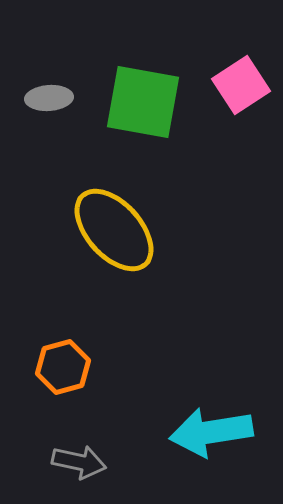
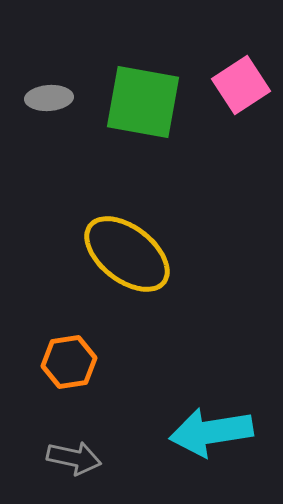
yellow ellipse: moved 13 px right, 24 px down; rotated 10 degrees counterclockwise
orange hexagon: moved 6 px right, 5 px up; rotated 6 degrees clockwise
gray arrow: moved 5 px left, 4 px up
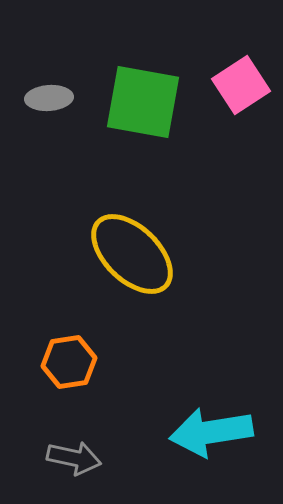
yellow ellipse: moved 5 px right; rotated 6 degrees clockwise
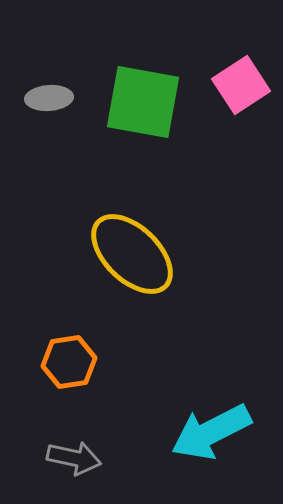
cyan arrow: rotated 18 degrees counterclockwise
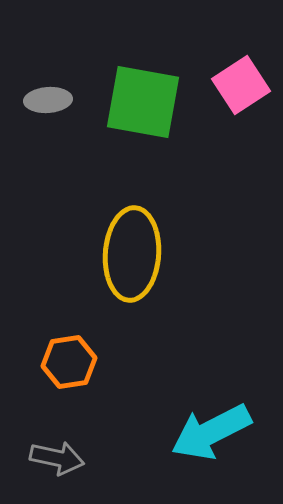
gray ellipse: moved 1 px left, 2 px down
yellow ellipse: rotated 50 degrees clockwise
gray arrow: moved 17 px left
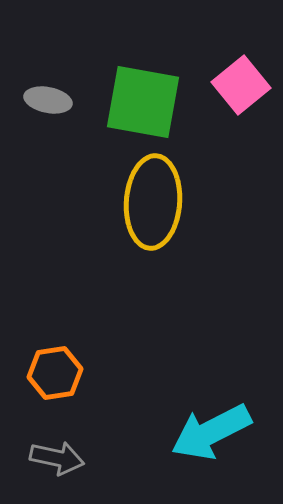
pink square: rotated 6 degrees counterclockwise
gray ellipse: rotated 15 degrees clockwise
yellow ellipse: moved 21 px right, 52 px up
orange hexagon: moved 14 px left, 11 px down
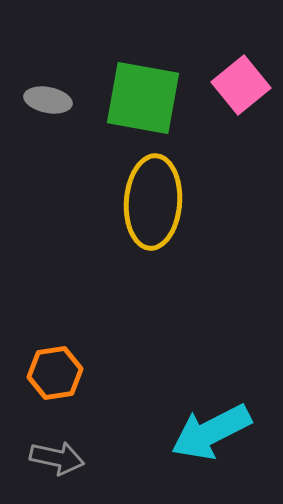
green square: moved 4 px up
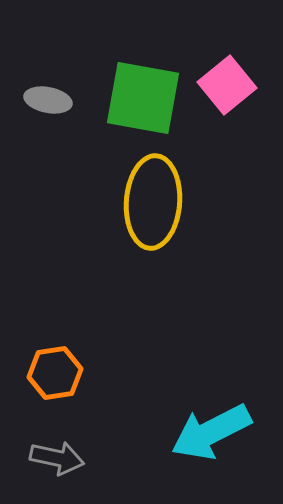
pink square: moved 14 px left
